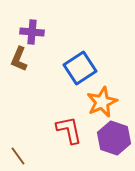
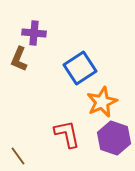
purple cross: moved 2 px right, 1 px down
red L-shape: moved 2 px left, 4 px down
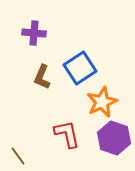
brown L-shape: moved 23 px right, 18 px down
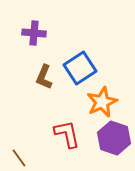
brown L-shape: moved 2 px right
brown line: moved 1 px right, 2 px down
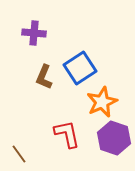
brown line: moved 4 px up
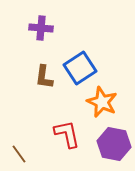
purple cross: moved 7 px right, 5 px up
brown L-shape: rotated 15 degrees counterclockwise
orange star: rotated 24 degrees counterclockwise
purple hexagon: moved 6 px down; rotated 8 degrees counterclockwise
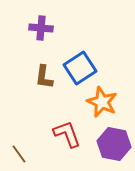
red L-shape: rotated 8 degrees counterclockwise
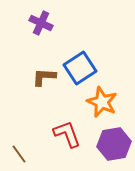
purple cross: moved 5 px up; rotated 20 degrees clockwise
brown L-shape: rotated 85 degrees clockwise
purple hexagon: rotated 20 degrees counterclockwise
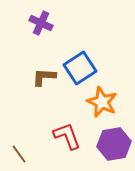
red L-shape: moved 2 px down
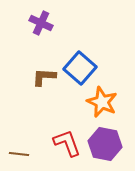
blue square: rotated 16 degrees counterclockwise
red L-shape: moved 7 px down
purple hexagon: moved 9 px left; rotated 20 degrees clockwise
brown line: rotated 48 degrees counterclockwise
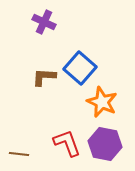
purple cross: moved 3 px right, 1 px up
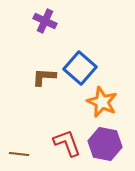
purple cross: moved 1 px right, 1 px up
